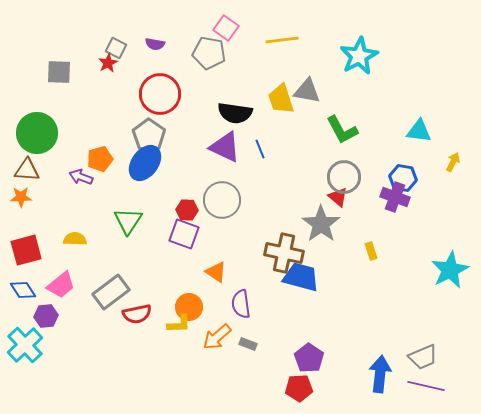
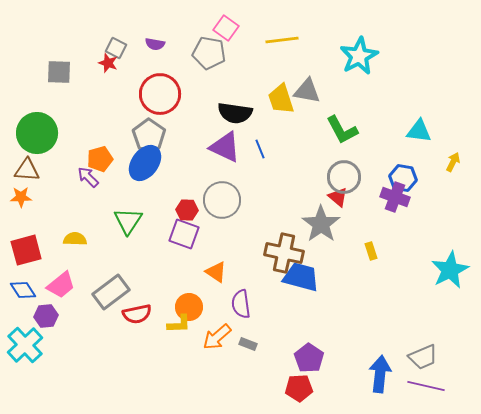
red star at (108, 63): rotated 24 degrees counterclockwise
purple arrow at (81, 177): moved 7 px right; rotated 25 degrees clockwise
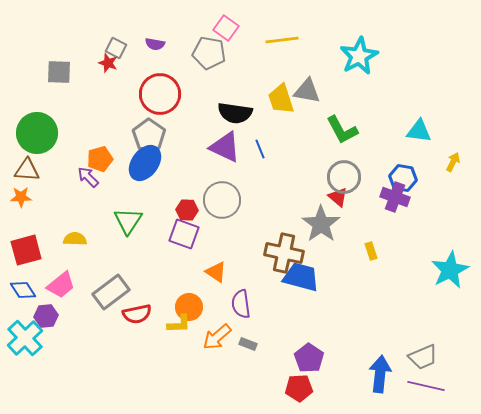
cyan cross at (25, 345): moved 7 px up
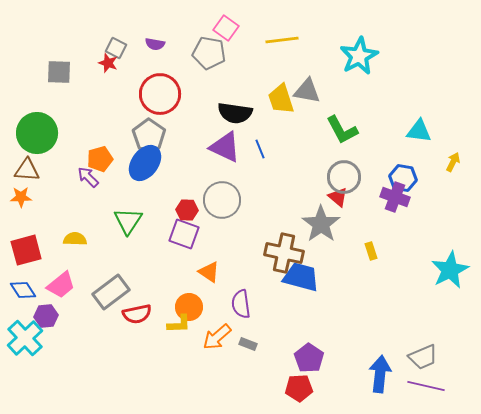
orange triangle at (216, 272): moved 7 px left
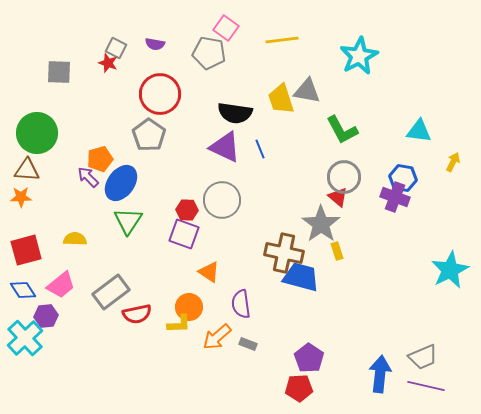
blue ellipse at (145, 163): moved 24 px left, 20 px down
yellow rectangle at (371, 251): moved 34 px left
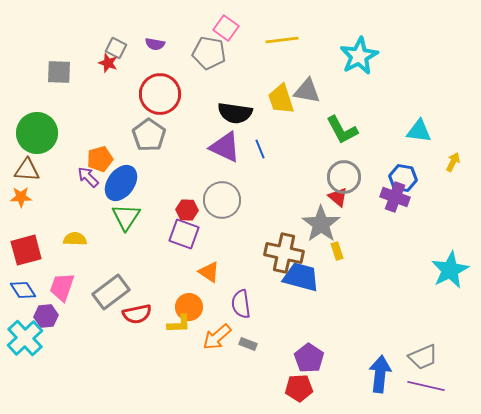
green triangle at (128, 221): moved 2 px left, 4 px up
pink trapezoid at (61, 285): moved 1 px right, 2 px down; rotated 148 degrees clockwise
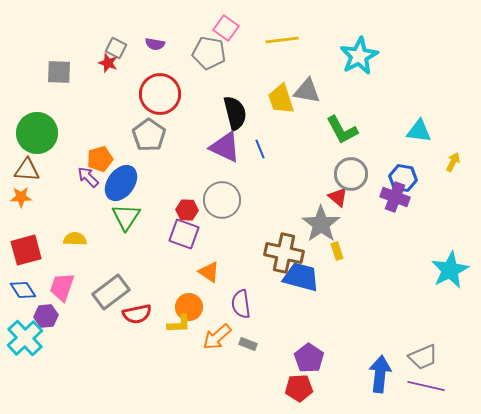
black semicircle at (235, 113): rotated 112 degrees counterclockwise
gray circle at (344, 177): moved 7 px right, 3 px up
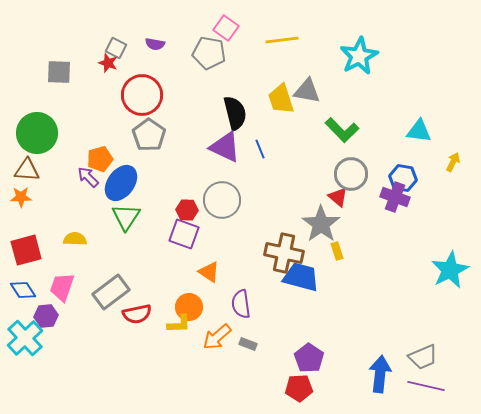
red circle at (160, 94): moved 18 px left, 1 px down
green L-shape at (342, 130): rotated 16 degrees counterclockwise
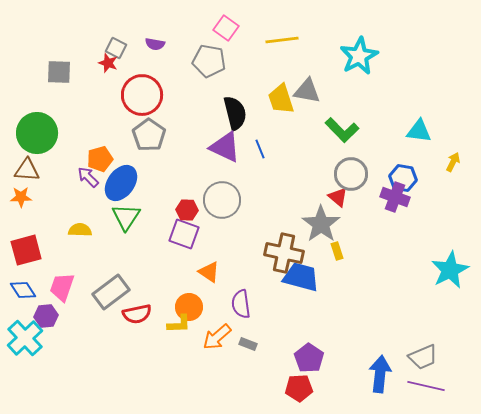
gray pentagon at (209, 53): moved 8 px down
yellow semicircle at (75, 239): moved 5 px right, 9 px up
